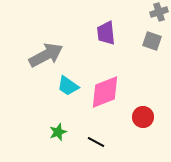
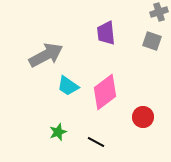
pink diamond: rotated 15 degrees counterclockwise
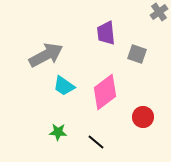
gray cross: rotated 18 degrees counterclockwise
gray square: moved 15 px left, 13 px down
cyan trapezoid: moved 4 px left
green star: rotated 24 degrees clockwise
black line: rotated 12 degrees clockwise
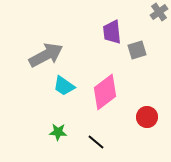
purple trapezoid: moved 6 px right, 1 px up
gray square: moved 4 px up; rotated 36 degrees counterclockwise
red circle: moved 4 px right
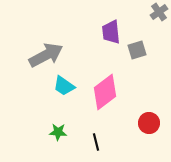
purple trapezoid: moved 1 px left
red circle: moved 2 px right, 6 px down
black line: rotated 36 degrees clockwise
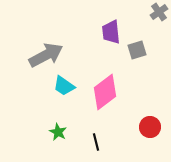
red circle: moved 1 px right, 4 px down
green star: rotated 24 degrees clockwise
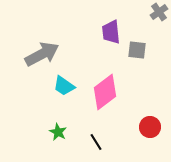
gray square: rotated 24 degrees clockwise
gray arrow: moved 4 px left, 1 px up
black line: rotated 18 degrees counterclockwise
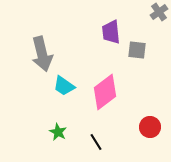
gray arrow: rotated 104 degrees clockwise
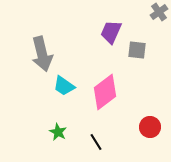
purple trapezoid: rotated 30 degrees clockwise
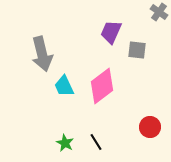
gray cross: rotated 18 degrees counterclockwise
cyan trapezoid: rotated 30 degrees clockwise
pink diamond: moved 3 px left, 6 px up
green star: moved 7 px right, 11 px down
